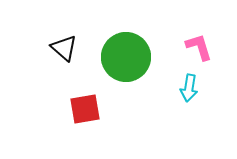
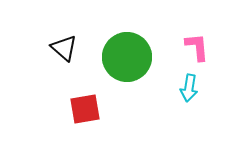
pink L-shape: moved 2 px left; rotated 12 degrees clockwise
green circle: moved 1 px right
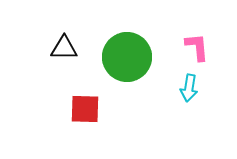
black triangle: rotated 40 degrees counterclockwise
red square: rotated 12 degrees clockwise
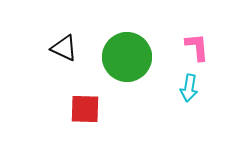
black triangle: rotated 24 degrees clockwise
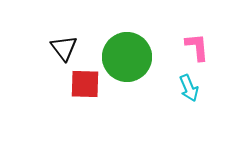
black triangle: rotated 28 degrees clockwise
cyan arrow: rotated 32 degrees counterclockwise
red square: moved 25 px up
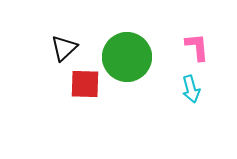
black triangle: rotated 24 degrees clockwise
cyan arrow: moved 2 px right, 1 px down; rotated 8 degrees clockwise
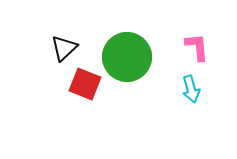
red square: rotated 20 degrees clockwise
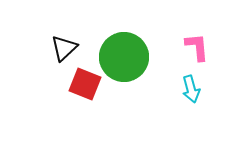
green circle: moved 3 px left
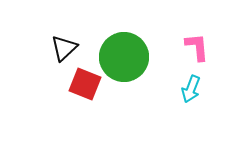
cyan arrow: rotated 36 degrees clockwise
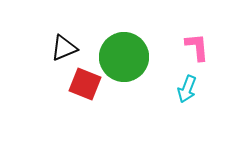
black triangle: rotated 20 degrees clockwise
cyan arrow: moved 4 px left
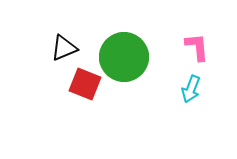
cyan arrow: moved 4 px right
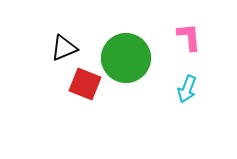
pink L-shape: moved 8 px left, 10 px up
green circle: moved 2 px right, 1 px down
cyan arrow: moved 4 px left
